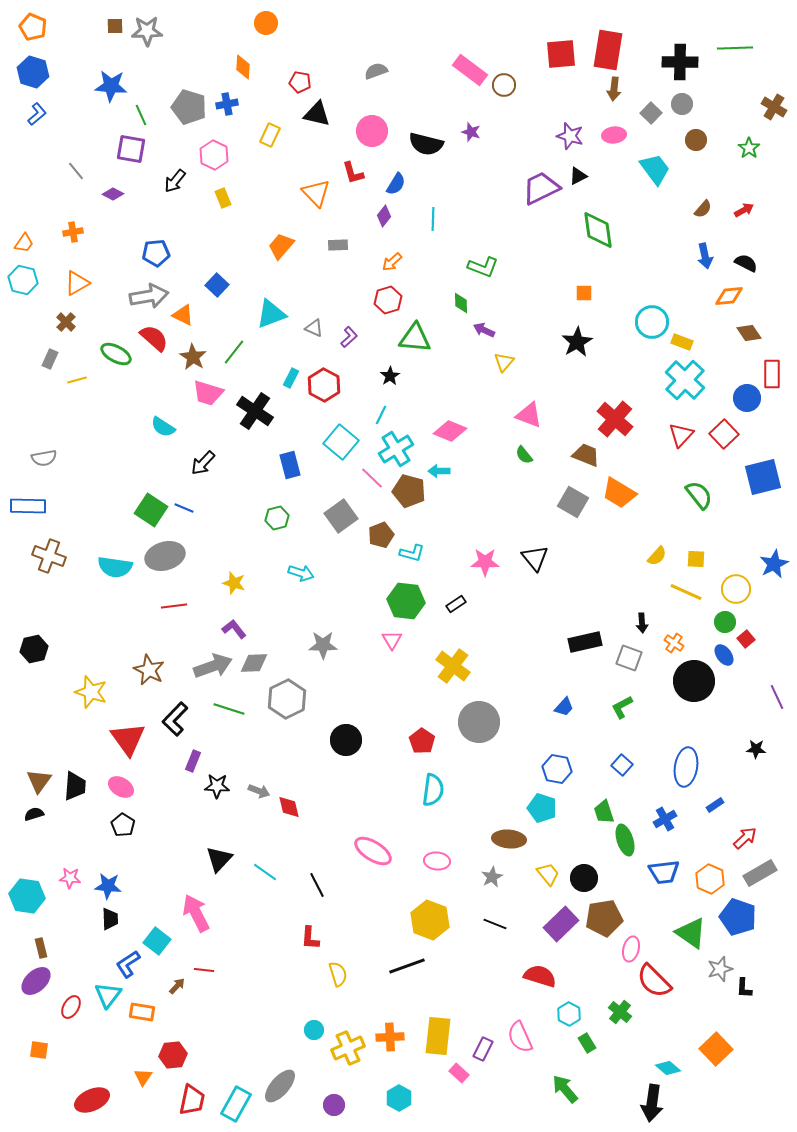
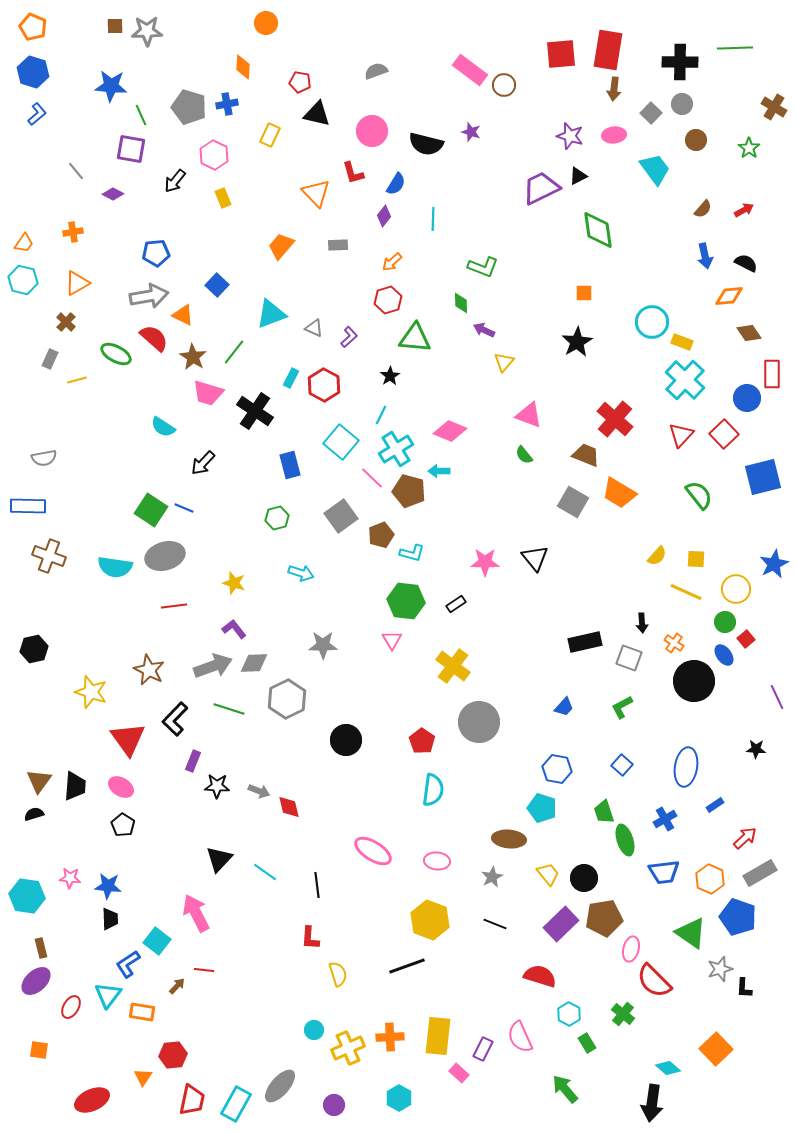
black line at (317, 885): rotated 20 degrees clockwise
green cross at (620, 1012): moved 3 px right, 2 px down
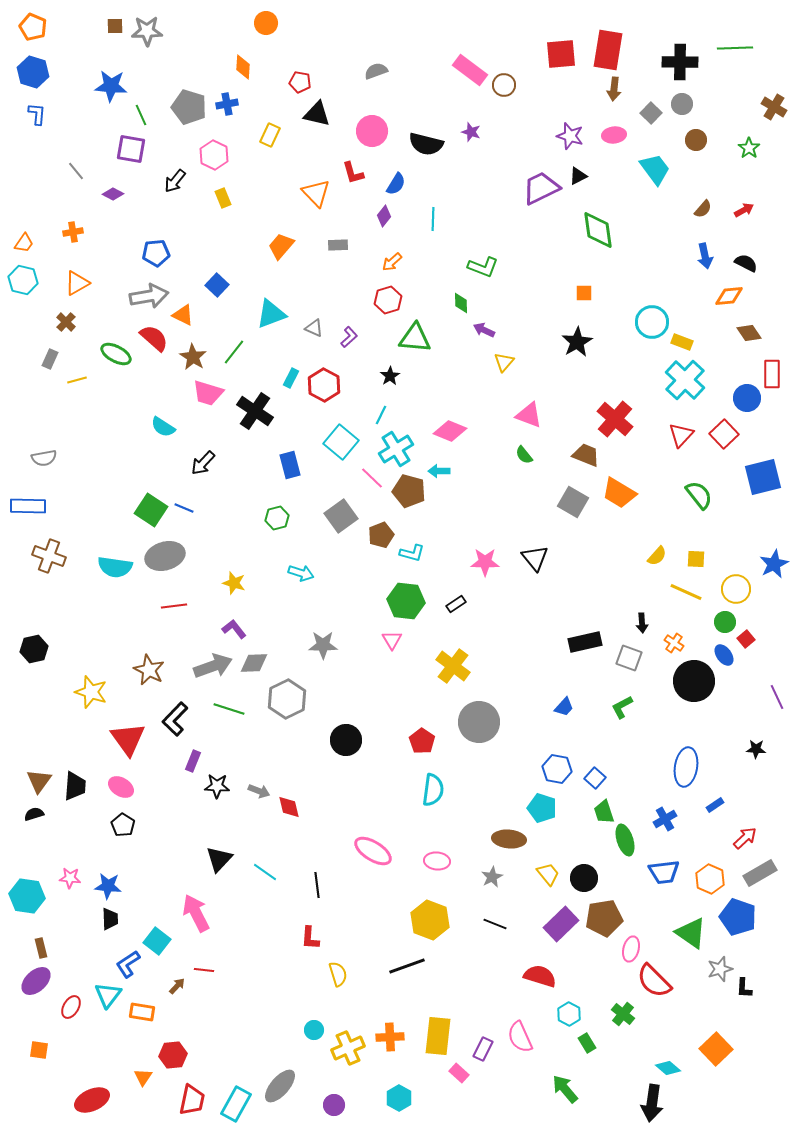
blue L-shape at (37, 114): rotated 45 degrees counterclockwise
blue square at (622, 765): moved 27 px left, 13 px down
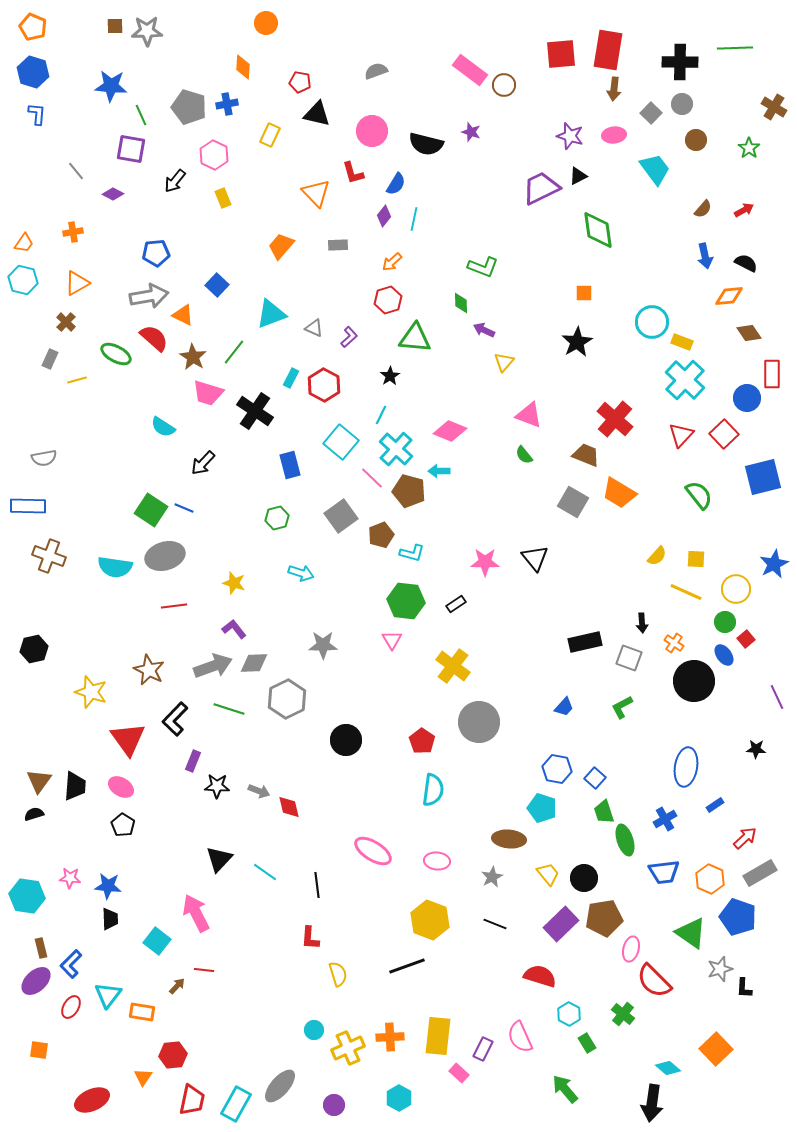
cyan line at (433, 219): moved 19 px left; rotated 10 degrees clockwise
cyan cross at (396, 449): rotated 16 degrees counterclockwise
blue L-shape at (128, 964): moved 57 px left; rotated 12 degrees counterclockwise
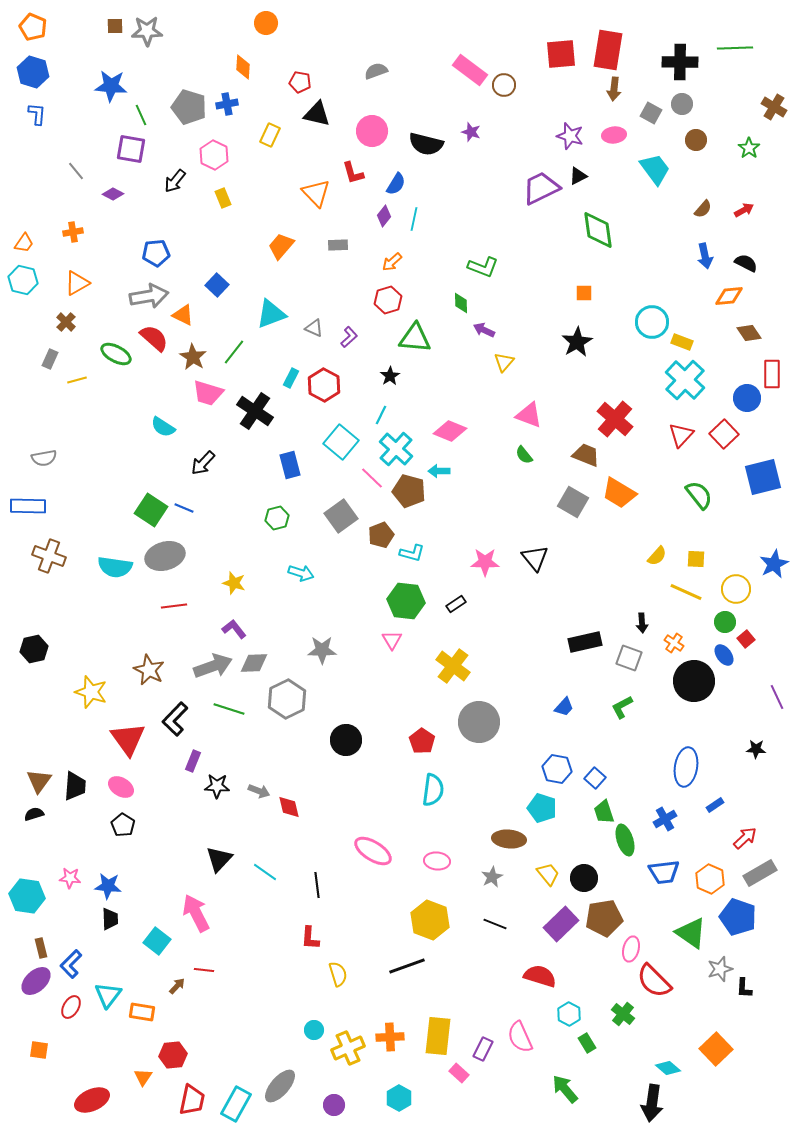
gray square at (651, 113): rotated 15 degrees counterclockwise
gray star at (323, 645): moved 1 px left, 5 px down
